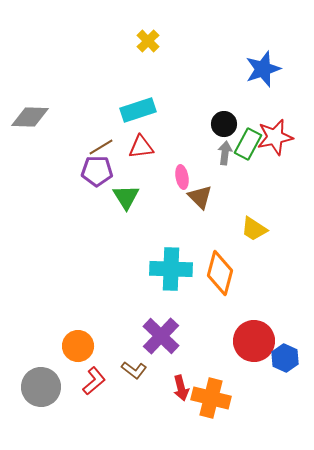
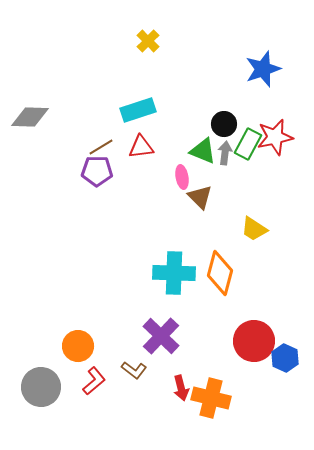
green triangle: moved 77 px right, 46 px up; rotated 36 degrees counterclockwise
cyan cross: moved 3 px right, 4 px down
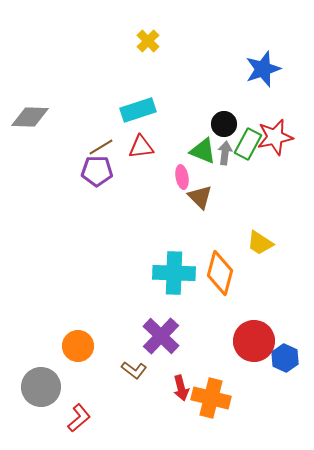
yellow trapezoid: moved 6 px right, 14 px down
red L-shape: moved 15 px left, 37 px down
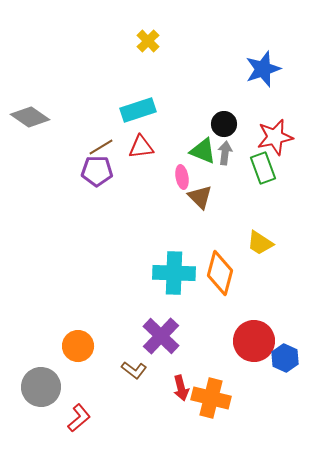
gray diamond: rotated 33 degrees clockwise
green rectangle: moved 15 px right, 24 px down; rotated 48 degrees counterclockwise
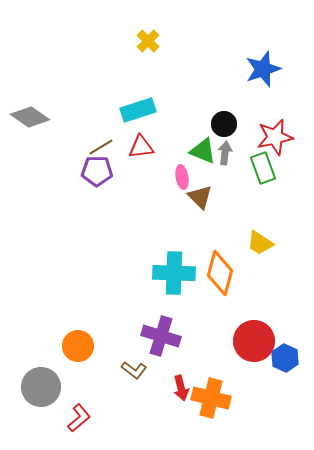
purple cross: rotated 27 degrees counterclockwise
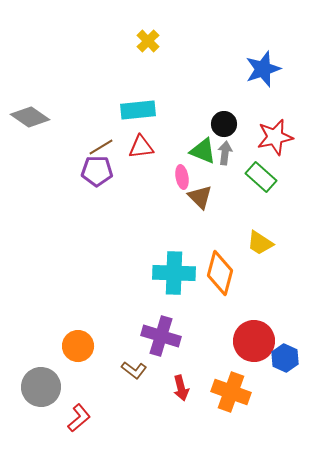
cyan rectangle: rotated 12 degrees clockwise
green rectangle: moved 2 px left, 9 px down; rotated 28 degrees counterclockwise
orange cross: moved 20 px right, 6 px up; rotated 6 degrees clockwise
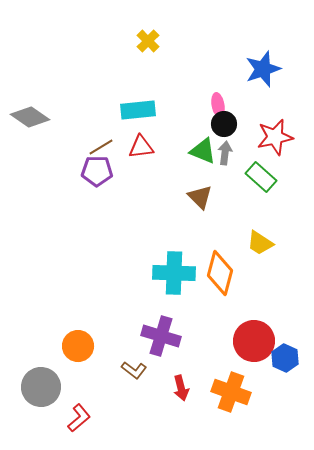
pink ellipse: moved 36 px right, 72 px up
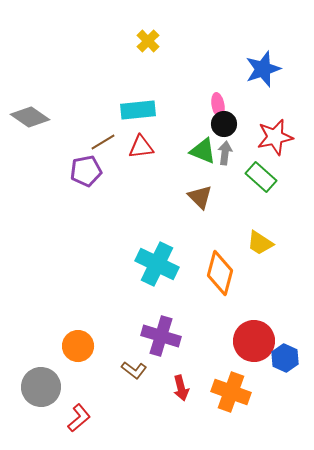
brown line: moved 2 px right, 5 px up
purple pentagon: moved 11 px left; rotated 12 degrees counterclockwise
cyan cross: moved 17 px left, 9 px up; rotated 24 degrees clockwise
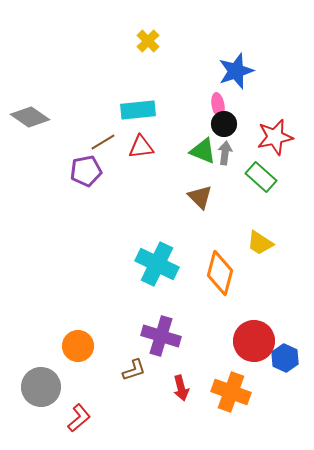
blue star: moved 27 px left, 2 px down
brown L-shape: rotated 55 degrees counterclockwise
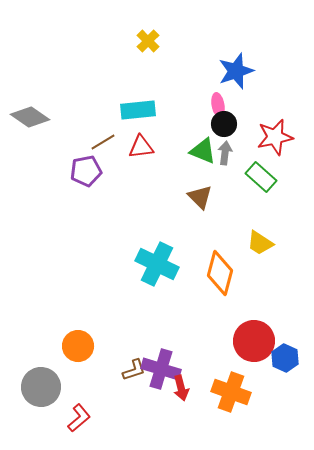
purple cross: moved 33 px down
